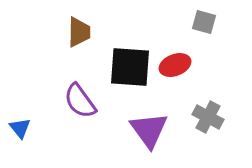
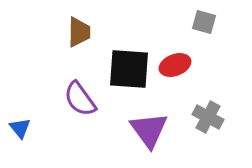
black square: moved 1 px left, 2 px down
purple semicircle: moved 2 px up
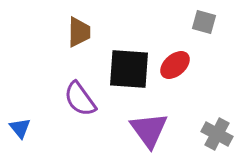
red ellipse: rotated 20 degrees counterclockwise
gray cross: moved 9 px right, 17 px down
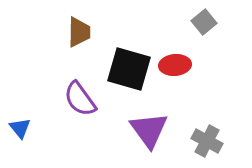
gray square: rotated 35 degrees clockwise
red ellipse: rotated 36 degrees clockwise
black square: rotated 12 degrees clockwise
gray cross: moved 10 px left, 7 px down
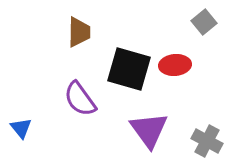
blue triangle: moved 1 px right
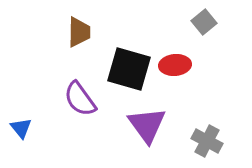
purple triangle: moved 2 px left, 5 px up
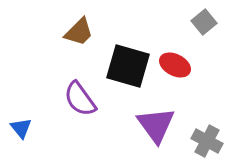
brown trapezoid: rotated 44 degrees clockwise
red ellipse: rotated 32 degrees clockwise
black square: moved 1 px left, 3 px up
purple triangle: moved 9 px right
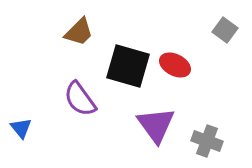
gray square: moved 21 px right, 8 px down; rotated 15 degrees counterclockwise
gray cross: rotated 8 degrees counterclockwise
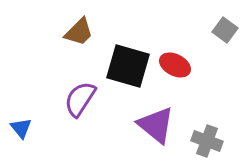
purple semicircle: rotated 69 degrees clockwise
purple triangle: rotated 15 degrees counterclockwise
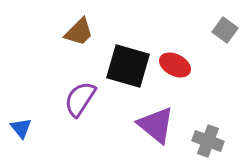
gray cross: moved 1 px right
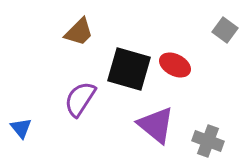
black square: moved 1 px right, 3 px down
